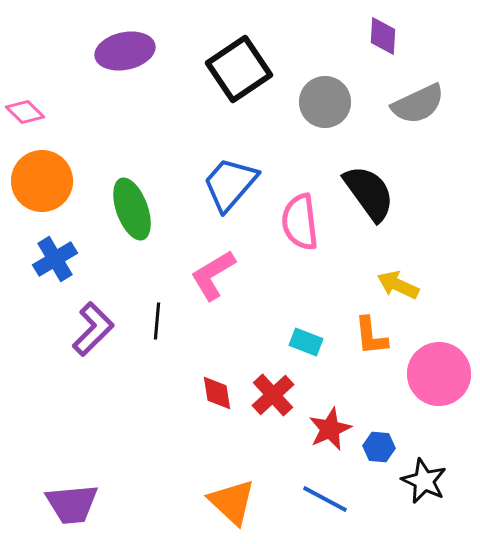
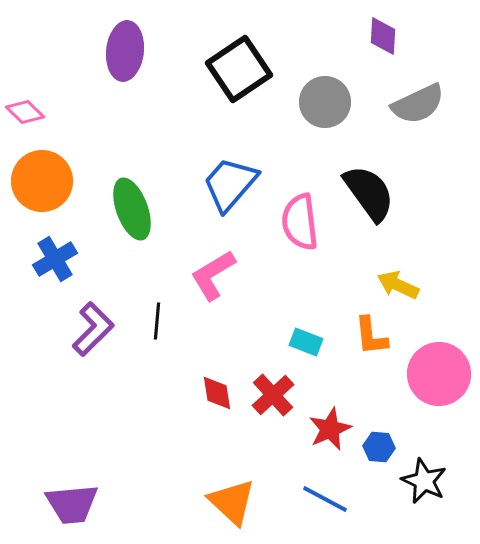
purple ellipse: rotated 72 degrees counterclockwise
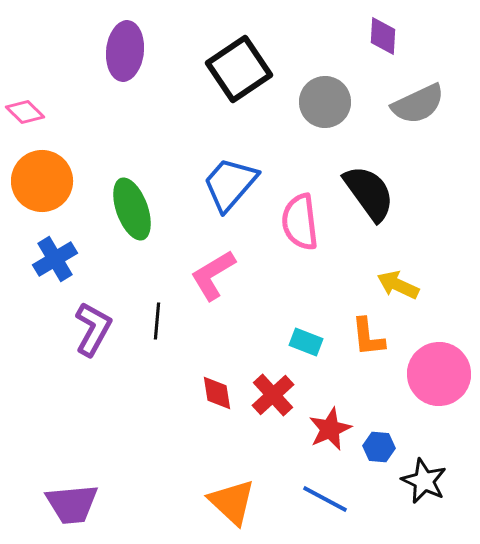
purple L-shape: rotated 16 degrees counterclockwise
orange L-shape: moved 3 px left, 1 px down
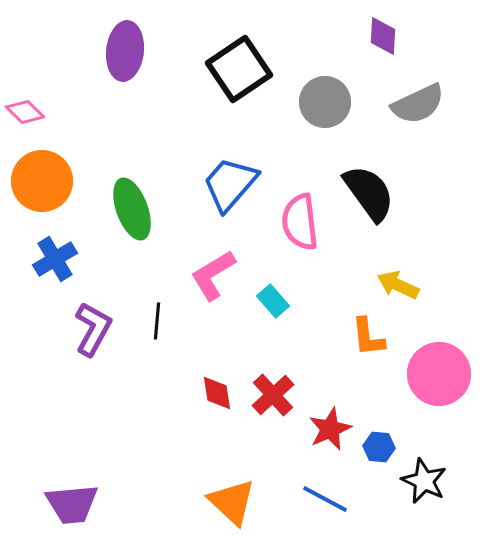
cyan rectangle: moved 33 px left, 41 px up; rotated 28 degrees clockwise
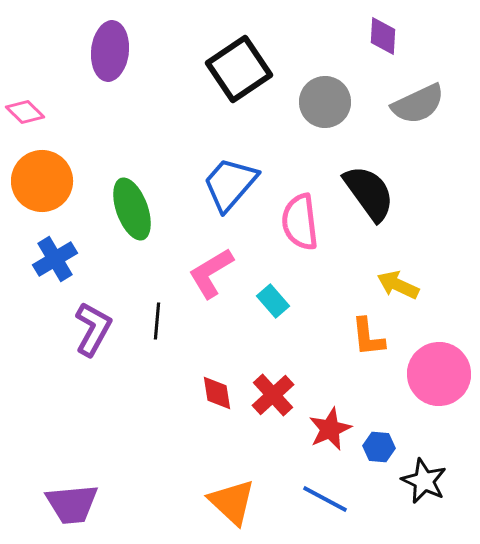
purple ellipse: moved 15 px left
pink L-shape: moved 2 px left, 2 px up
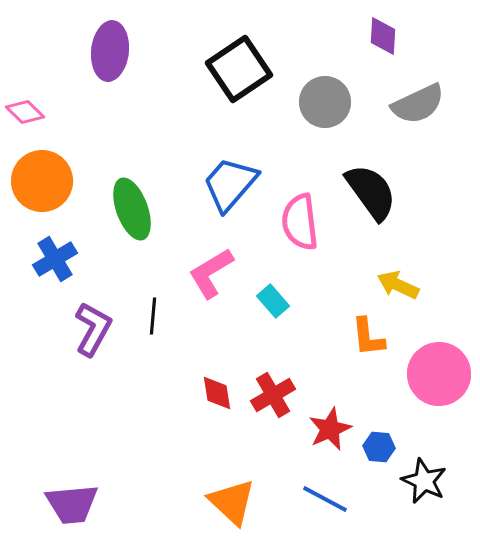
black semicircle: moved 2 px right, 1 px up
black line: moved 4 px left, 5 px up
red cross: rotated 12 degrees clockwise
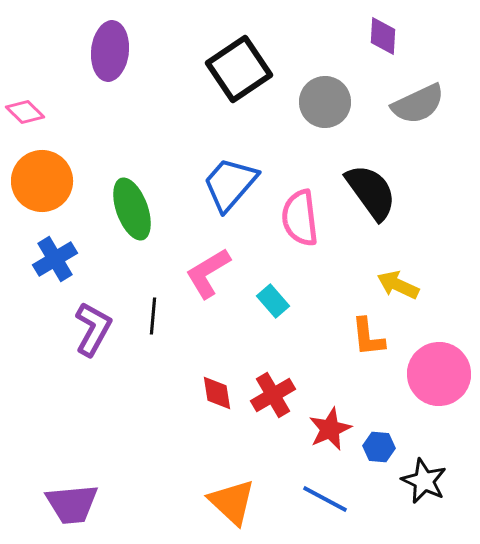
pink semicircle: moved 4 px up
pink L-shape: moved 3 px left
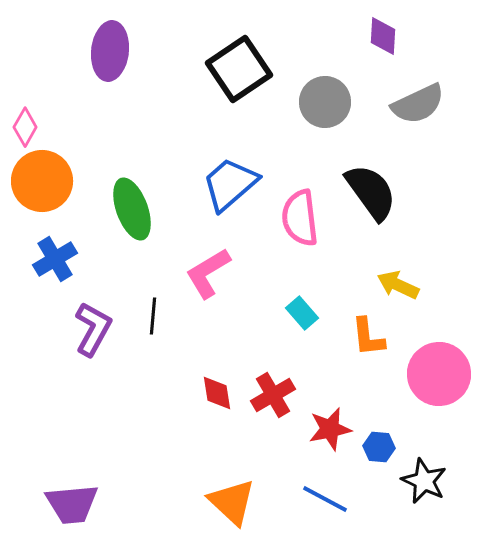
pink diamond: moved 15 px down; rotated 75 degrees clockwise
blue trapezoid: rotated 8 degrees clockwise
cyan rectangle: moved 29 px right, 12 px down
red star: rotated 12 degrees clockwise
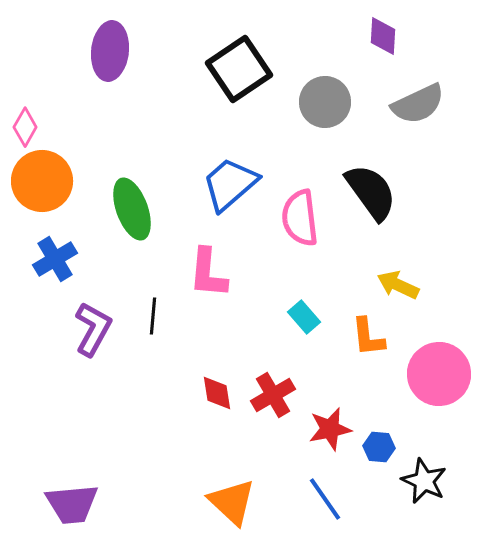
pink L-shape: rotated 54 degrees counterclockwise
cyan rectangle: moved 2 px right, 4 px down
blue line: rotated 27 degrees clockwise
